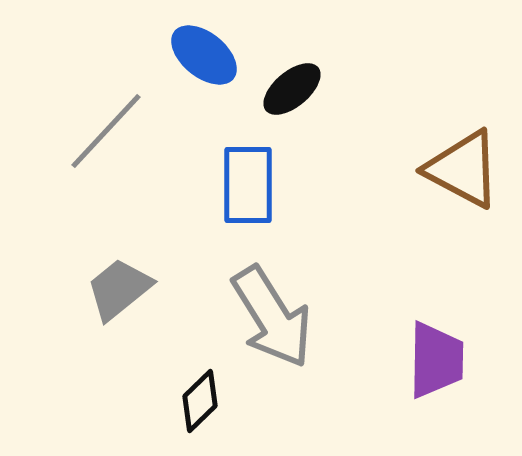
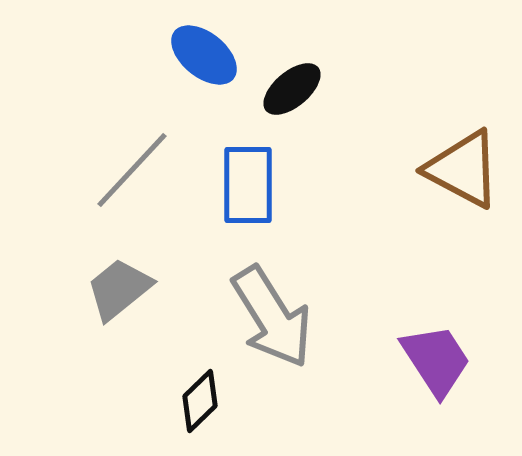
gray line: moved 26 px right, 39 px down
purple trapezoid: rotated 34 degrees counterclockwise
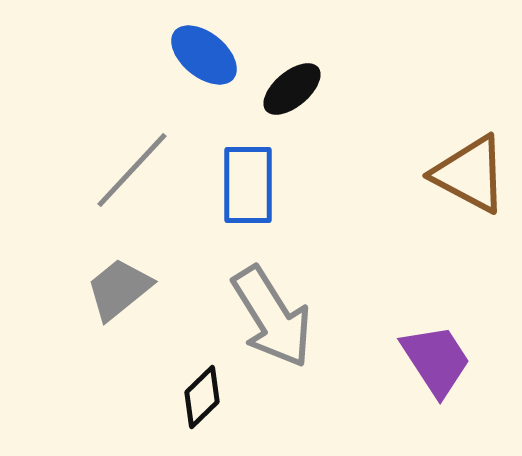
brown triangle: moved 7 px right, 5 px down
black diamond: moved 2 px right, 4 px up
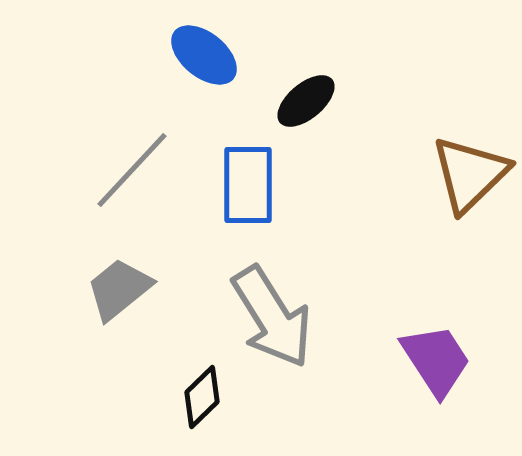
black ellipse: moved 14 px right, 12 px down
brown triangle: rotated 48 degrees clockwise
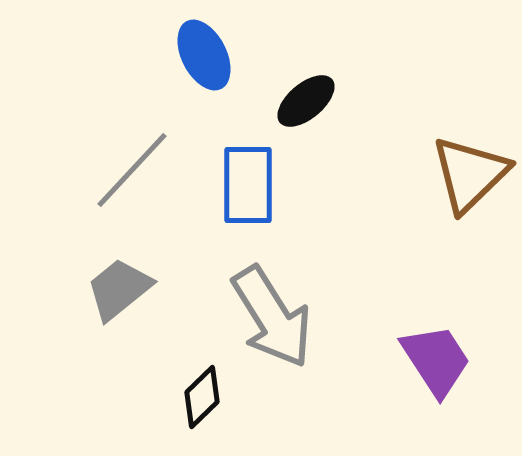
blue ellipse: rotated 24 degrees clockwise
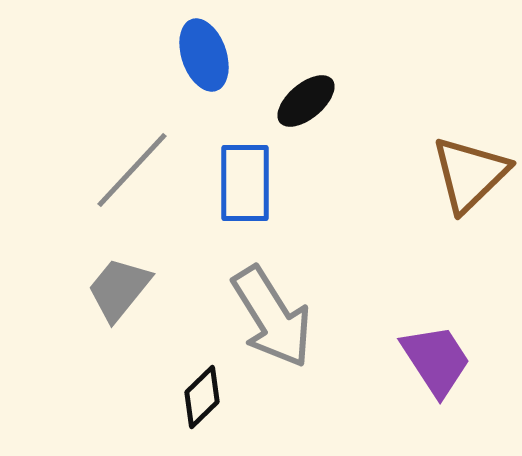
blue ellipse: rotated 8 degrees clockwise
blue rectangle: moved 3 px left, 2 px up
gray trapezoid: rotated 12 degrees counterclockwise
